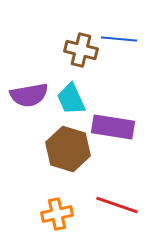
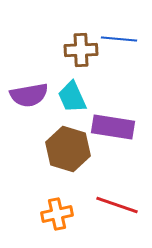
brown cross: rotated 16 degrees counterclockwise
cyan trapezoid: moved 1 px right, 2 px up
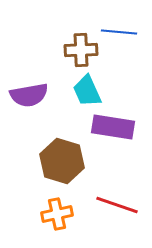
blue line: moved 7 px up
cyan trapezoid: moved 15 px right, 6 px up
brown hexagon: moved 6 px left, 12 px down
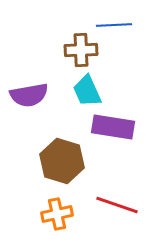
blue line: moved 5 px left, 7 px up; rotated 8 degrees counterclockwise
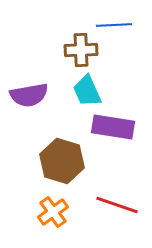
orange cross: moved 4 px left, 2 px up; rotated 24 degrees counterclockwise
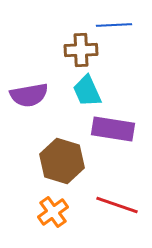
purple rectangle: moved 2 px down
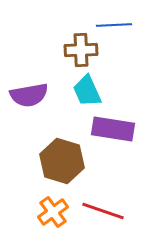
red line: moved 14 px left, 6 px down
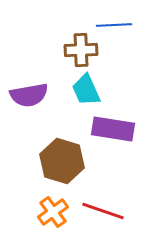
cyan trapezoid: moved 1 px left, 1 px up
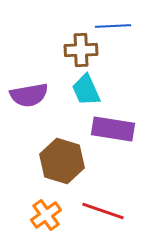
blue line: moved 1 px left, 1 px down
orange cross: moved 7 px left, 3 px down
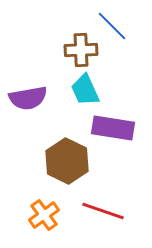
blue line: moved 1 px left; rotated 48 degrees clockwise
cyan trapezoid: moved 1 px left
purple semicircle: moved 1 px left, 3 px down
purple rectangle: moved 1 px up
brown hexagon: moved 5 px right; rotated 9 degrees clockwise
orange cross: moved 2 px left
